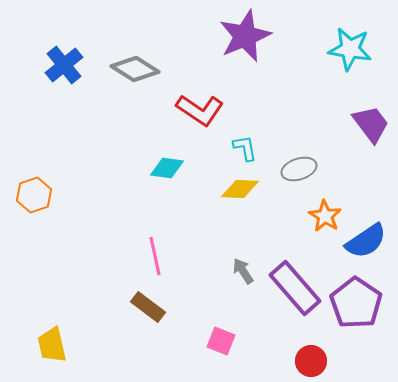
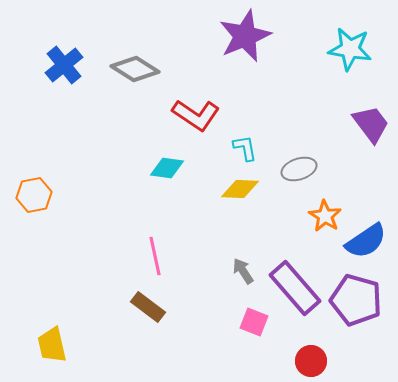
red L-shape: moved 4 px left, 5 px down
orange hexagon: rotated 8 degrees clockwise
purple pentagon: moved 3 px up; rotated 18 degrees counterclockwise
pink square: moved 33 px right, 19 px up
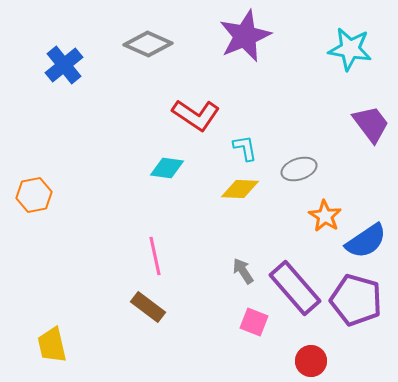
gray diamond: moved 13 px right, 25 px up; rotated 9 degrees counterclockwise
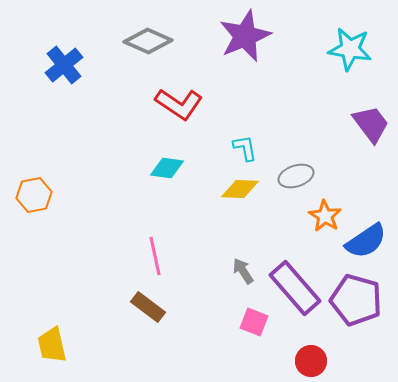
gray diamond: moved 3 px up
red L-shape: moved 17 px left, 11 px up
gray ellipse: moved 3 px left, 7 px down
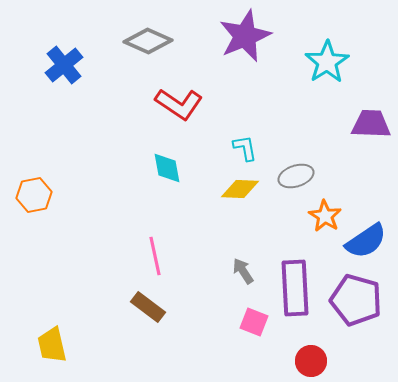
cyan star: moved 23 px left, 13 px down; rotated 30 degrees clockwise
purple trapezoid: rotated 51 degrees counterclockwise
cyan diamond: rotated 72 degrees clockwise
purple rectangle: rotated 38 degrees clockwise
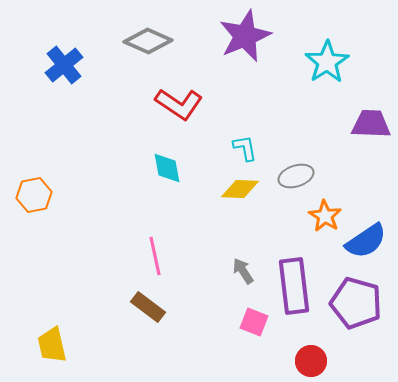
purple rectangle: moved 1 px left, 2 px up; rotated 4 degrees counterclockwise
purple pentagon: moved 3 px down
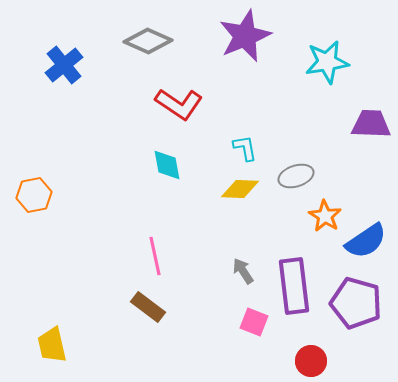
cyan star: rotated 24 degrees clockwise
cyan diamond: moved 3 px up
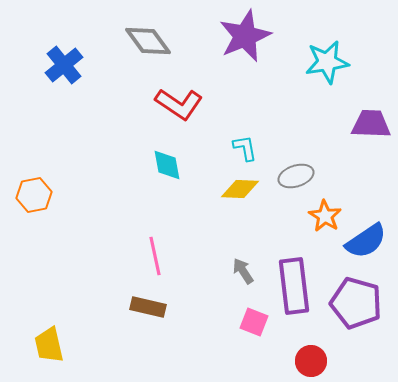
gray diamond: rotated 30 degrees clockwise
brown rectangle: rotated 24 degrees counterclockwise
yellow trapezoid: moved 3 px left
